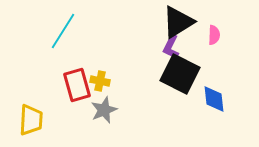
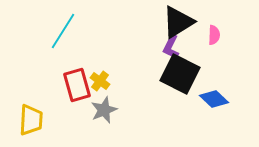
yellow cross: rotated 24 degrees clockwise
blue diamond: rotated 40 degrees counterclockwise
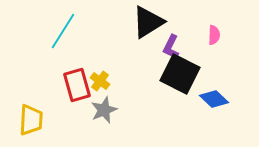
black triangle: moved 30 px left
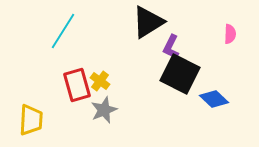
pink semicircle: moved 16 px right, 1 px up
